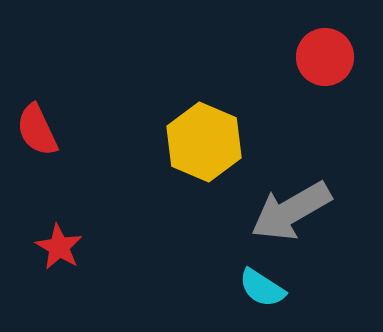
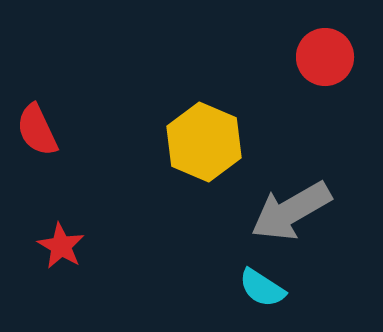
red star: moved 2 px right, 1 px up
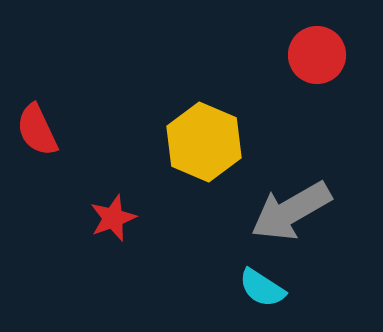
red circle: moved 8 px left, 2 px up
red star: moved 52 px right, 28 px up; rotated 21 degrees clockwise
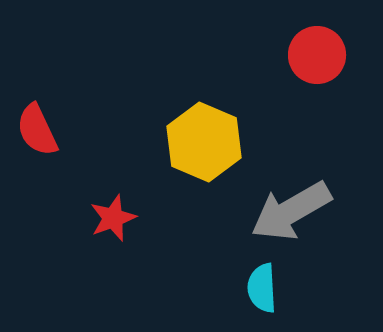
cyan semicircle: rotated 54 degrees clockwise
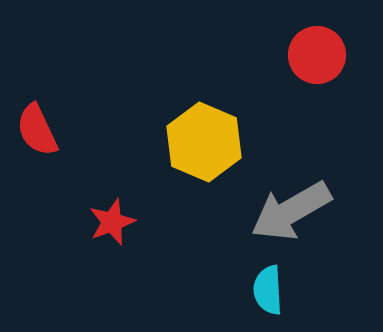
red star: moved 1 px left, 4 px down
cyan semicircle: moved 6 px right, 2 px down
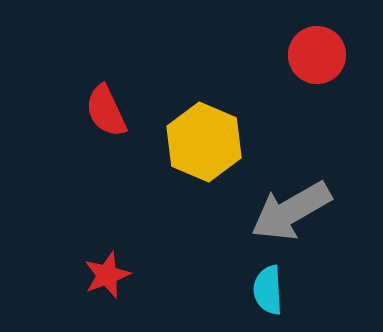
red semicircle: moved 69 px right, 19 px up
red star: moved 5 px left, 53 px down
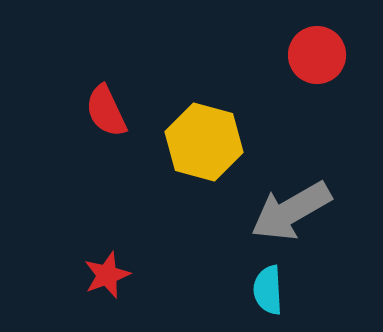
yellow hexagon: rotated 8 degrees counterclockwise
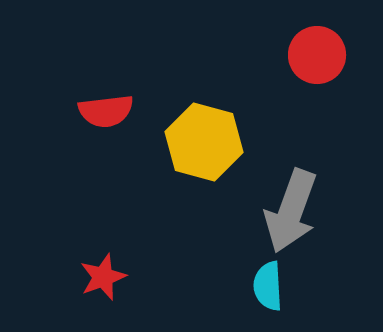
red semicircle: rotated 72 degrees counterclockwise
gray arrow: rotated 40 degrees counterclockwise
red star: moved 4 px left, 2 px down
cyan semicircle: moved 4 px up
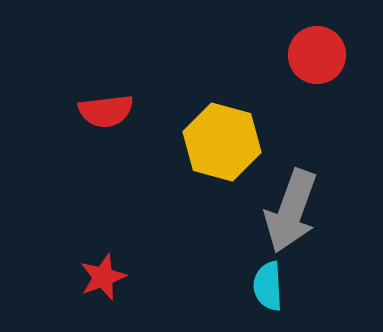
yellow hexagon: moved 18 px right
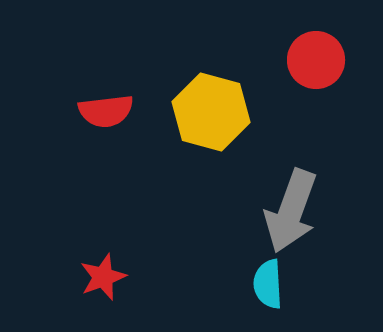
red circle: moved 1 px left, 5 px down
yellow hexagon: moved 11 px left, 30 px up
cyan semicircle: moved 2 px up
